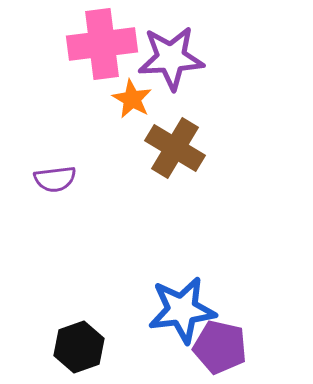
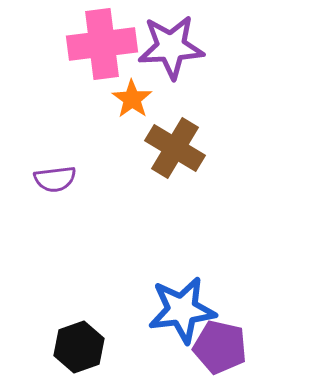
purple star: moved 11 px up
orange star: rotated 6 degrees clockwise
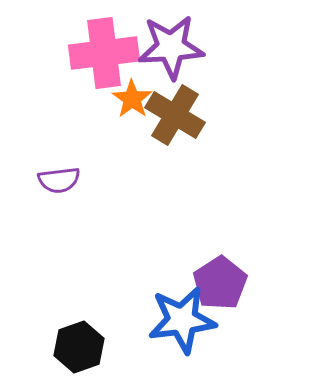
pink cross: moved 2 px right, 9 px down
brown cross: moved 33 px up
purple semicircle: moved 4 px right, 1 px down
blue star: moved 10 px down
purple pentagon: moved 64 px up; rotated 26 degrees clockwise
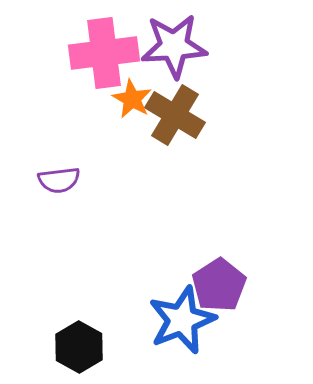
purple star: moved 3 px right, 1 px up
orange star: rotated 6 degrees counterclockwise
purple pentagon: moved 1 px left, 2 px down
blue star: rotated 14 degrees counterclockwise
black hexagon: rotated 12 degrees counterclockwise
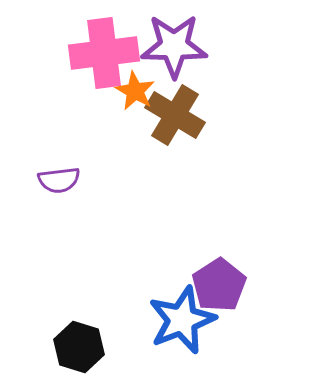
purple star: rotated 4 degrees clockwise
orange star: moved 3 px right, 8 px up
black hexagon: rotated 12 degrees counterclockwise
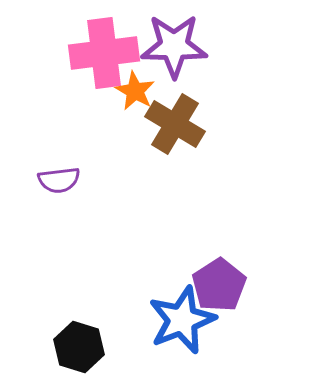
brown cross: moved 9 px down
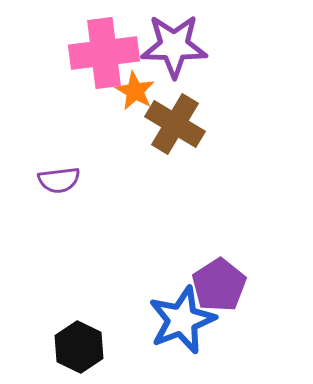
black hexagon: rotated 9 degrees clockwise
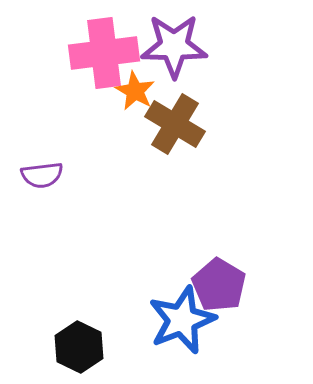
purple semicircle: moved 17 px left, 5 px up
purple pentagon: rotated 8 degrees counterclockwise
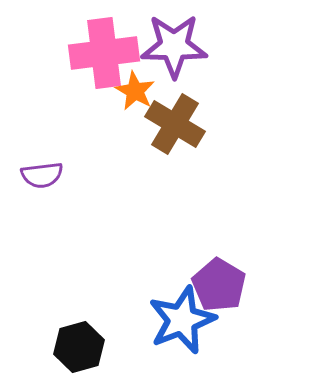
black hexagon: rotated 18 degrees clockwise
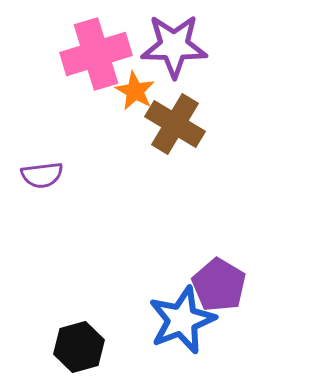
pink cross: moved 8 px left, 1 px down; rotated 10 degrees counterclockwise
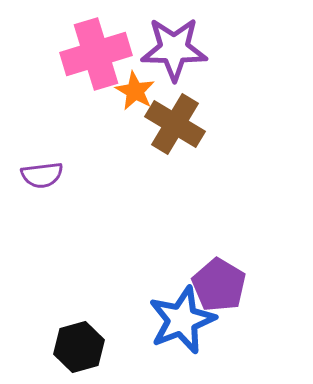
purple star: moved 3 px down
